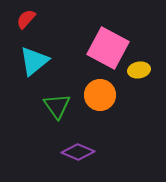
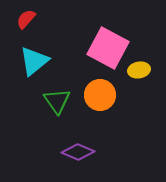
green triangle: moved 5 px up
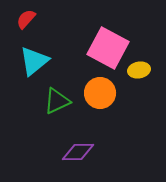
orange circle: moved 2 px up
green triangle: rotated 40 degrees clockwise
purple diamond: rotated 24 degrees counterclockwise
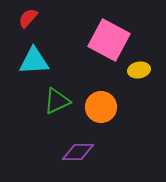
red semicircle: moved 2 px right, 1 px up
pink square: moved 1 px right, 8 px up
cyan triangle: rotated 36 degrees clockwise
orange circle: moved 1 px right, 14 px down
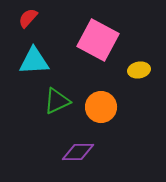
pink square: moved 11 px left
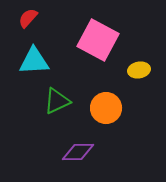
orange circle: moved 5 px right, 1 px down
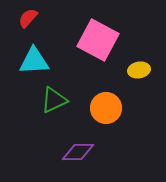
green triangle: moved 3 px left, 1 px up
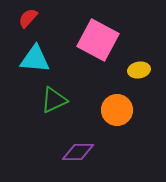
cyan triangle: moved 1 px right, 2 px up; rotated 8 degrees clockwise
orange circle: moved 11 px right, 2 px down
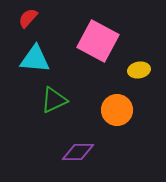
pink square: moved 1 px down
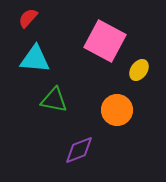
pink square: moved 7 px right
yellow ellipse: rotated 45 degrees counterclockwise
green triangle: rotated 36 degrees clockwise
purple diamond: moved 1 px right, 2 px up; rotated 20 degrees counterclockwise
